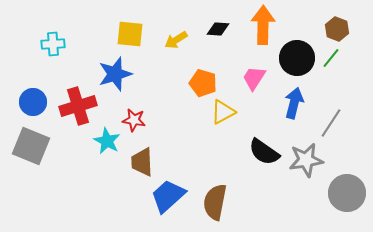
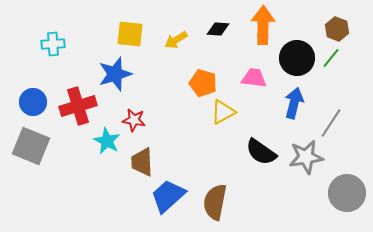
pink trapezoid: rotated 64 degrees clockwise
black semicircle: moved 3 px left
gray star: moved 3 px up
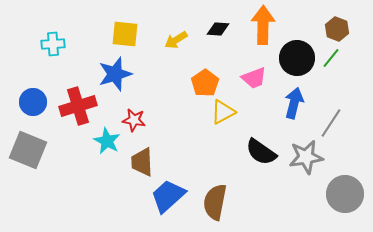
yellow square: moved 5 px left
pink trapezoid: rotated 152 degrees clockwise
orange pentagon: moved 2 px right; rotated 20 degrees clockwise
gray square: moved 3 px left, 4 px down
gray circle: moved 2 px left, 1 px down
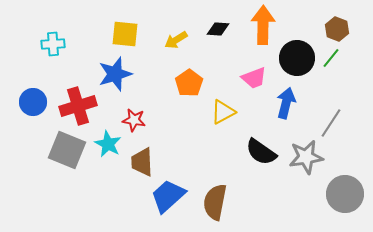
orange pentagon: moved 16 px left
blue arrow: moved 8 px left
cyan star: moved 1 px right, 3 px down
gray square: moved 39 px right
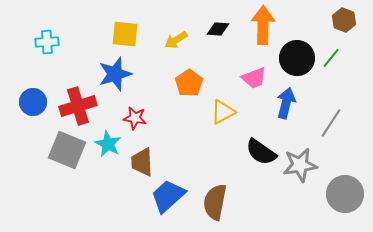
brown hexagon: moved 7 px right, 9 px up
cyan cross: moved 6 px left, 2 px up
red star: moved 1 px right, 2 px up
gray star: moved 6 px left, 8 px down
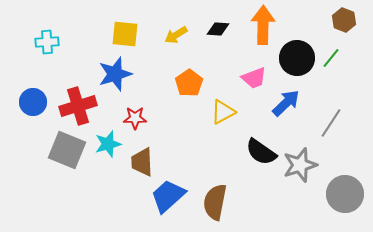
yellow arrow: moved 5 px up
blue arrow: rotated 32 degrees clockwise
red star: rotated 10 degrees counterclockwise
cyan star: rotated 28 degrees clockwise
gray star: rotated 8 degrees counterclockwise
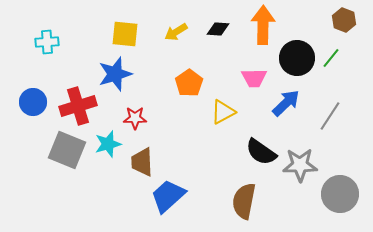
yellow arrow: moved 3 px up
pink trapezoid: rotated 20 degrees clockwise
gray line: moved 1 px left, 7 px up
gray star: rotated 16 degrees clockwise
gray circle: moved 5 px left
brown semicircle: moved 29 px right, 1 px up
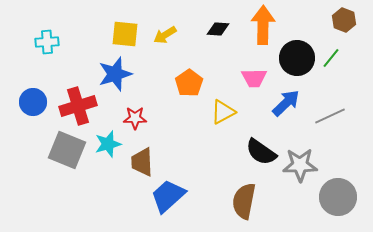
yellow arrow: moved 11 px left, 3 px down
gray line: rotated 32 degrees clockwise
gray circle: moved 2 px left, 3 px down
